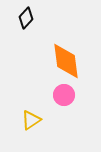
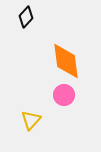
black diamond: moved 1 px up
yellow triangle: rotated 15 degrees counterclockwise
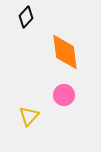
orange diamond: moved 1 px left, 9 px up
yellow triangle: moved 2 px left, 4 px up
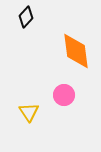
orange diamond: moved 11 px right, 1 px up
yellow triangle: moved 4 px up; rotated 15 degrees counterclockwise
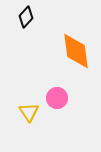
pink circle: moved 7 px left, 3 px down
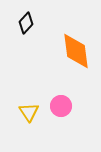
black diamond: moved 6 px down
pink circle: moved 4 px right, 8 px down
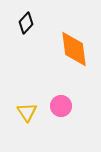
orange diamond: moved 2 px left, 2 px up
yellow triangle: moved 2 px left
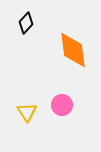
orange diamond: moved 1 px left, 1 px down
pink circle: moved 1 px right, 1 px up
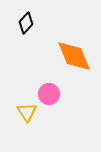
orange diamond: moved 1 px right, 6 px down; rotated 15 degrees counterclockwise
pink circle: moved 13 px left, 11 px up
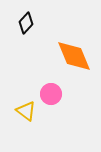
pink circle: moved 2 px right
yellow triangle: moved 1 px left, 1 px up; rotated 20 degrees counterclockwise
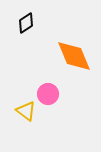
black diamond: rotated 15 degrees clockwise
pink circle: moved 3 px left
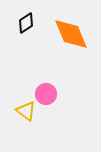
orange diamond: moved 3 px left, 22 px up
pink circle: moved 2 px left
